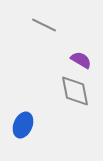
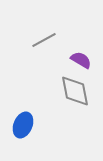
gray line: moved 15 px down; rotated 55 degrees counterclockwise
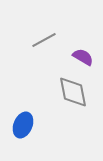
purple semicircle: moved 2 px right, 3 px up
gray diamond: moved 2 px left, 1 px down
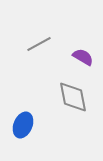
gray line: moved 5 px left, 4 px down
gray diamond: moved 5 px down
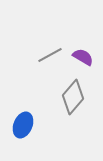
gray line: moved 11 px right, 11 px down
gray diamond: rotated 52 degrees clockwise
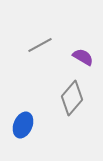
gray line: moved 10 px left, 10 px up
gray diamond: moved 1 px left, 1 px down
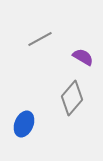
gray line: moved 6 px up
blue ellipse: moved 1 px right, 1 px up
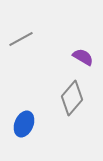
gray line: moved 19 px left
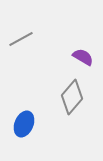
gray diamond: moved 1 px up
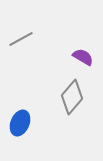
blue ellipse: moved 4 px left, 1 px up
